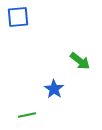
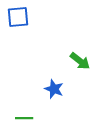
blue star: rotated 12 degrees counterclockwise
green line: moved 3 px left, 3 px down; rotated 12 degrees clockwise
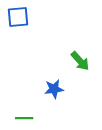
green arrow: rotated 10 degrees clockwise
blue star: rotated 30 degrees counterclockwise
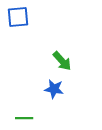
green arrow: moved 18 px left
blue star: rotated 18 degrees clockwise
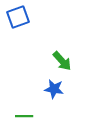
blue square: rotated 15 degrees counterclockwise
green line: moved 2 px up
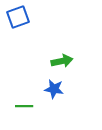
green arrow: rotated 60 degrees counterclockwise
green line: moved 10 px up
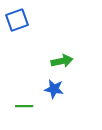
blue square: moved 1 px left, 3 px down
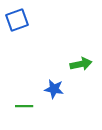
green arrow: moved 19 px right, 3 px down
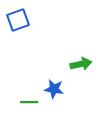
blue square: moved 1 px right
green line: moved 5 px right, 4 px up
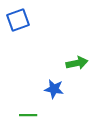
green arrow: moved 4 px left, 1 px up
green line: moved 1 px left, 13 px down
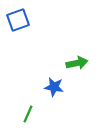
blue star: moved 2 px up
green line: moved 1 px up; rotated 66 degrees counterclockwise
